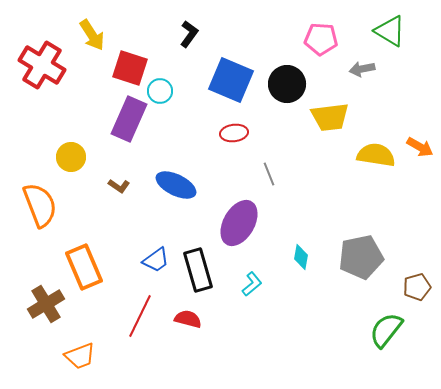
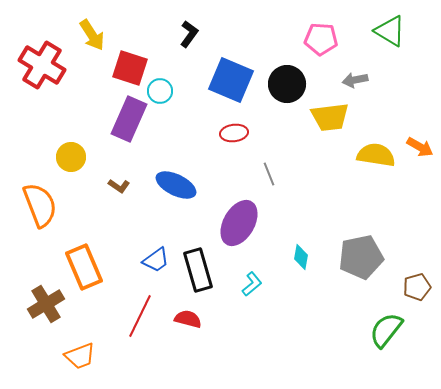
gray arrow: moved 7 px left, 11 px down
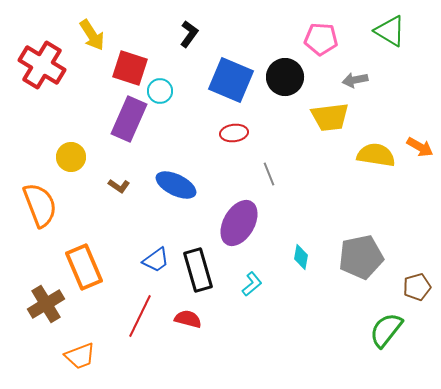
black circle: moved 2 px left, 7 px up
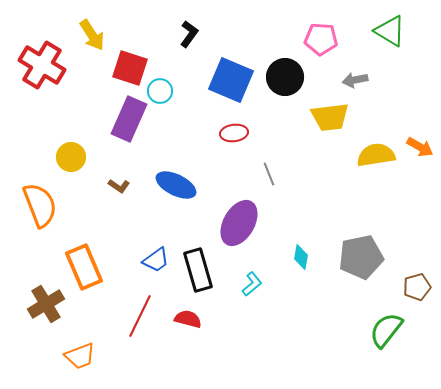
yellow semicircle: rotated 18 degrees counterclockwise
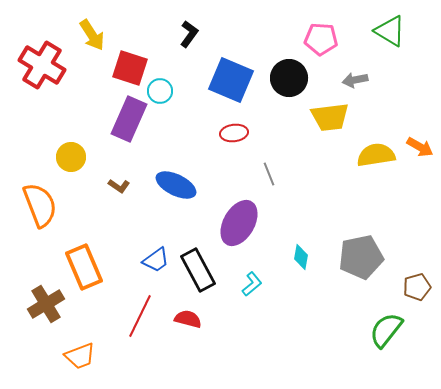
black circle: moved 4 px right, 1 px down
black rectangle: rotated 12 degrees counterclockwise
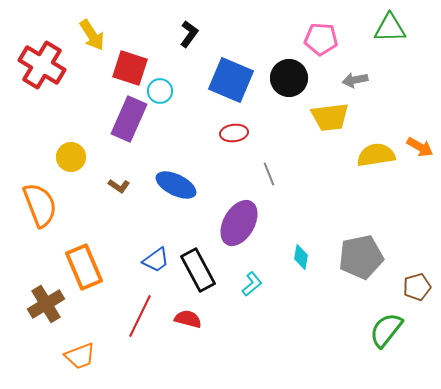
green triangle: moved 3 px up; rotated 32 degrees counterclockwise
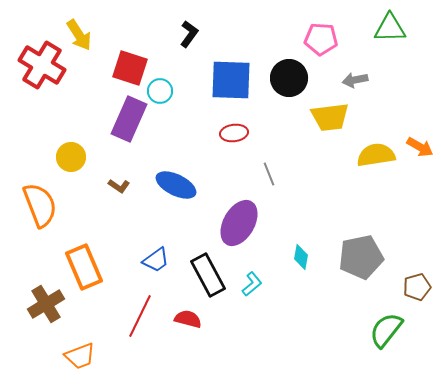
yellow arrow: moved 13 px left
blue square: rotated 21 degrees counterclockwise
black rectangle: moved 10 px right, 5 px down
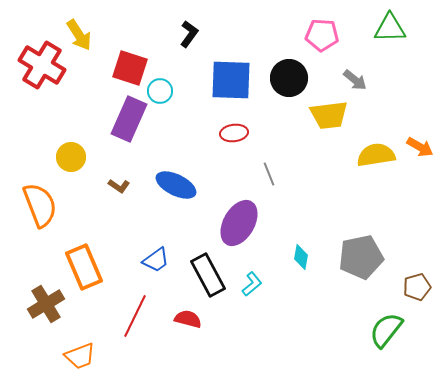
pink pentagon: moved 1 px right, 4 px up
gray arrow: rotated 130 degrees counterclockwise
yellow trapezoid: moved 1 px left, 2 px up
red line: moved 5 px left
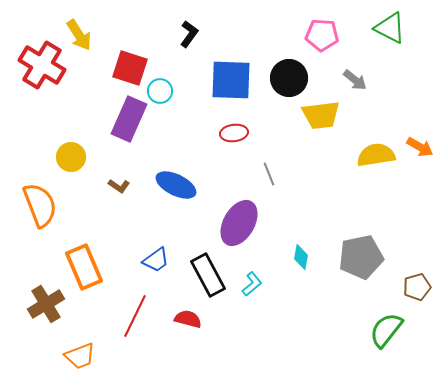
green triangle: rotated 28 degrees clockwise
yellow trapezoid: moved 8 px left
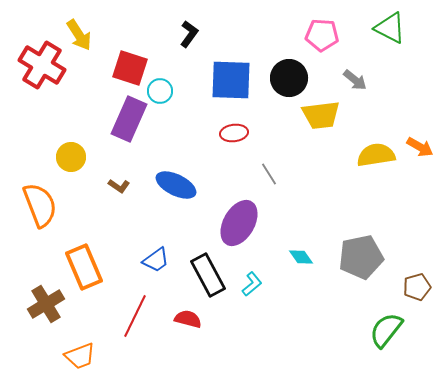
gray line: rotated 10 degrees counterclockwise
cyan diamond: rotated 45 degrees counterclockwise
